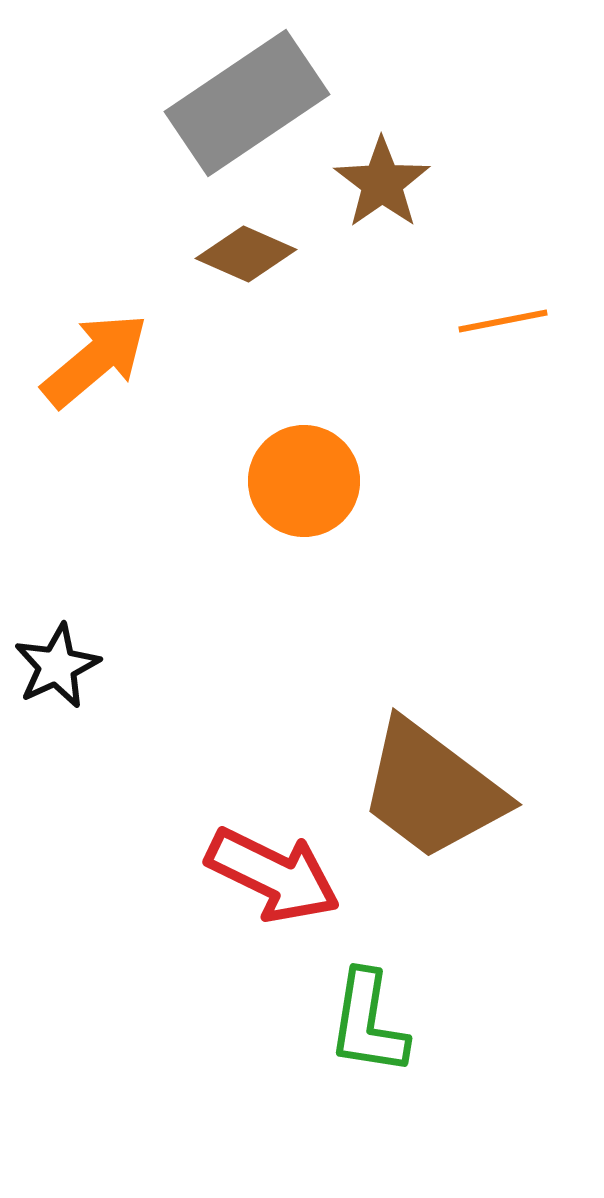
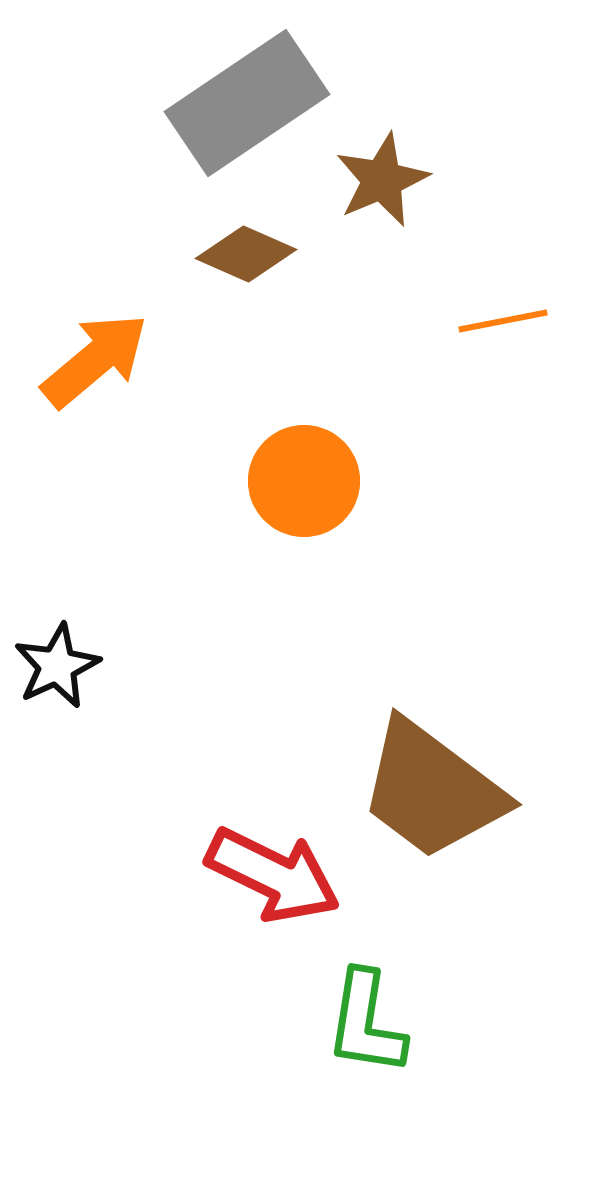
brown star: moved 3 px up; rotated 12 degrees clockwise
green L-shape: moved 2 px left
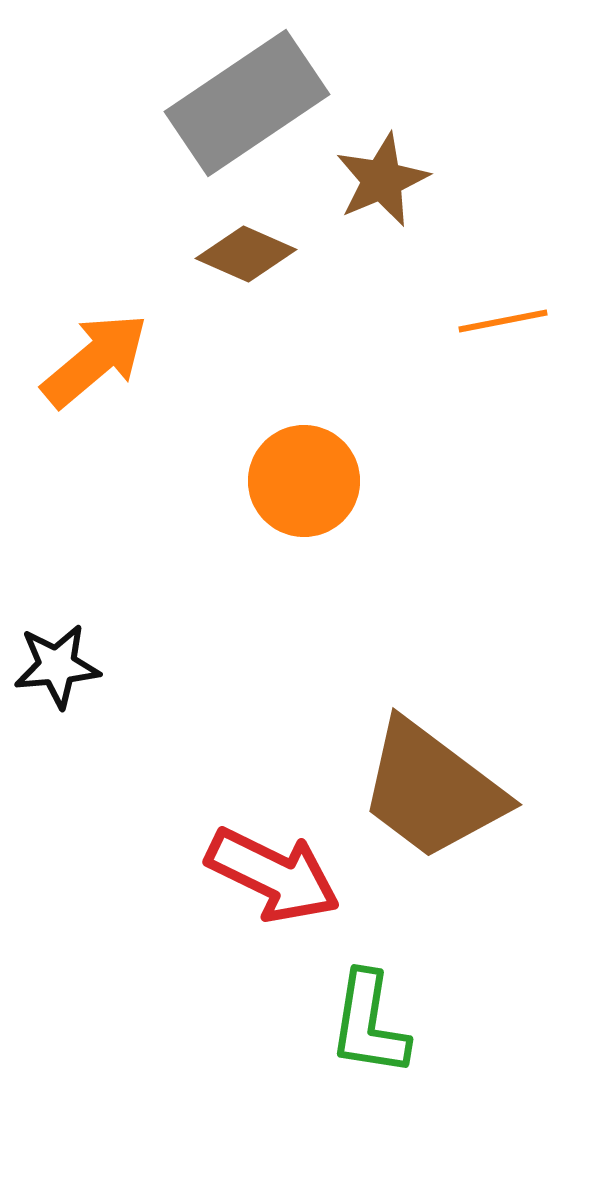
black star: rotated 20 degrees clockwise
green L-shape: moved 3 px right, 1 px down
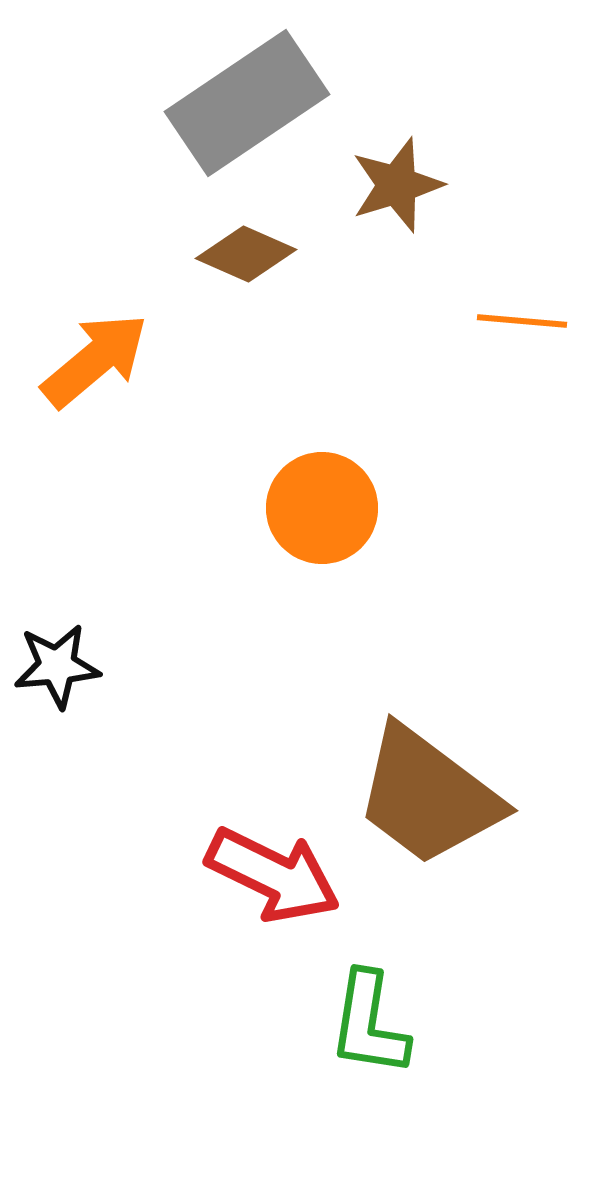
brown star: moved 15 px right, 5 px down; rotated 6 degrees clockwise
orange line: moved 19 px right; rotated 16 degrees clockwise
orange circle: moved 18 px right, 27 px down
brown trapezoid: moved 4 px left, 6 px down
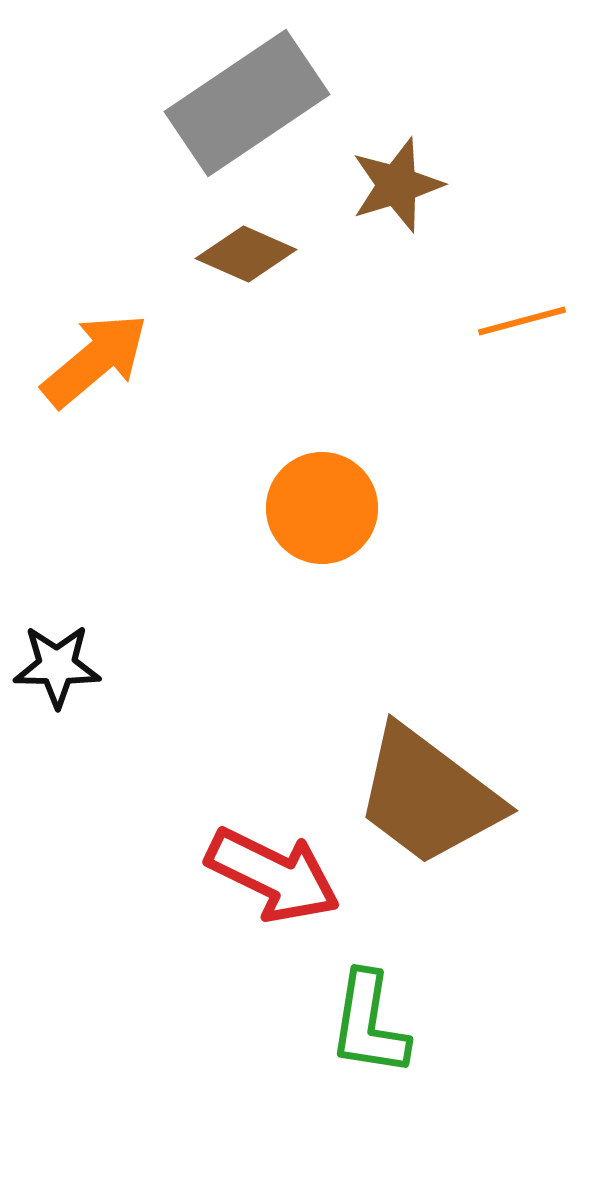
orange line: rotated 20 degrees counterclockwise
black star: rotated 6 degrees clockwise
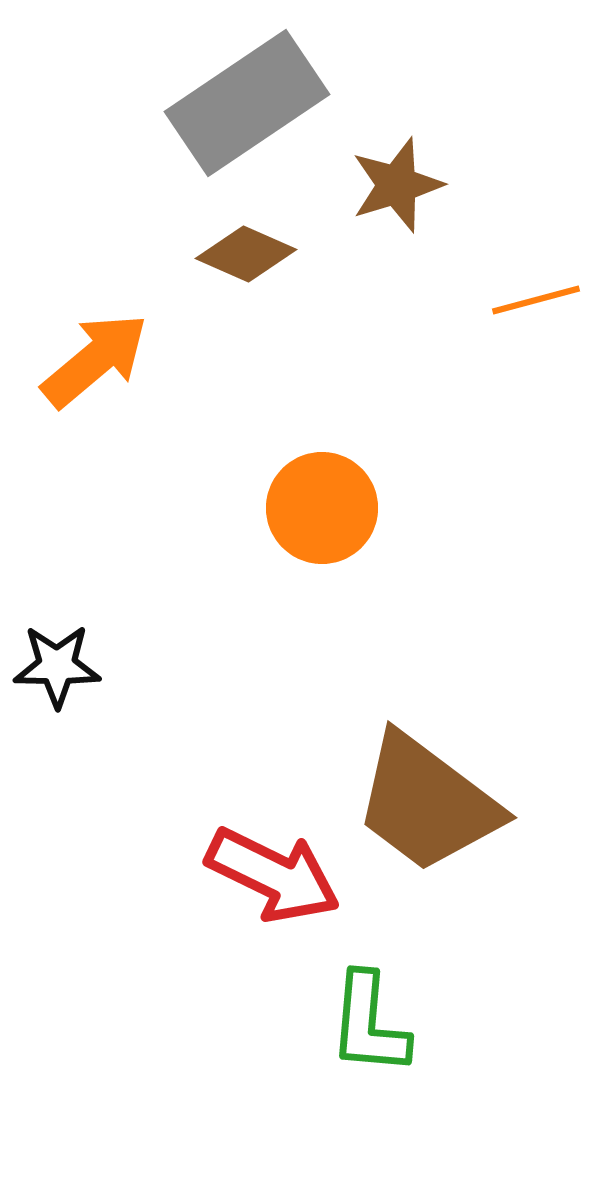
orange line: moved 14 px right, 21 px up
brown trapezoid: moved 1 px left, 7 px down
green L-shape: rotated 4 degrees counterclockwise
